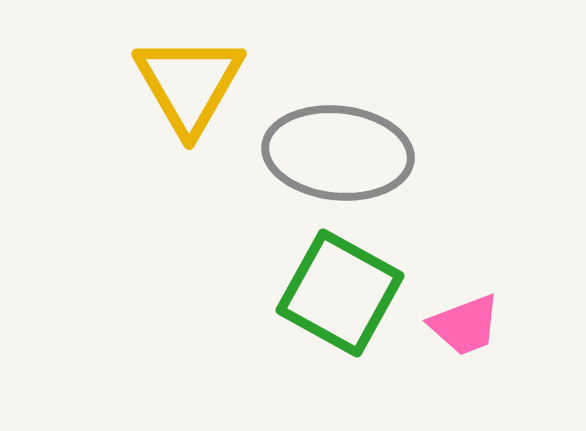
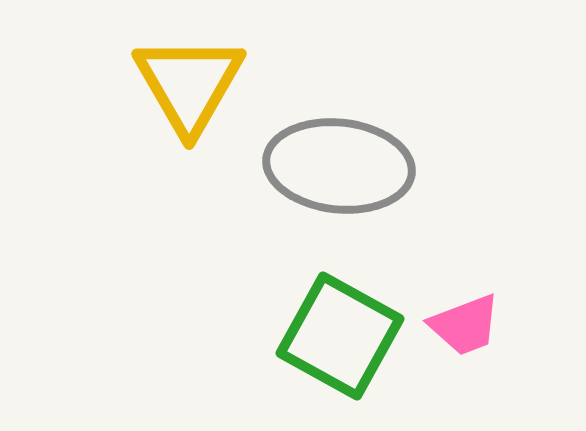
gray ellipse: moved 1 px right, 13 px down
green square: moved 43 px down
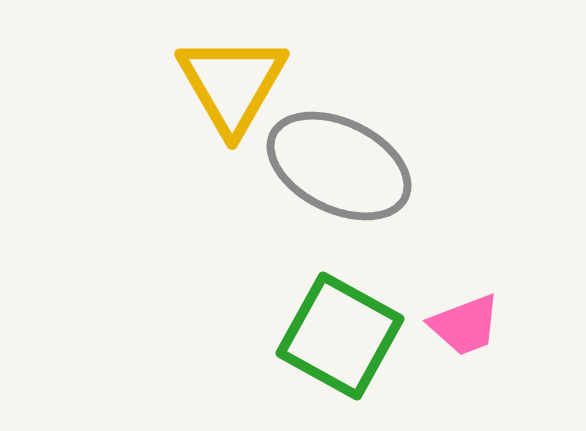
yellow triangle: moved 43 px right
gray ellipse: rotated 20 degrees clockwise
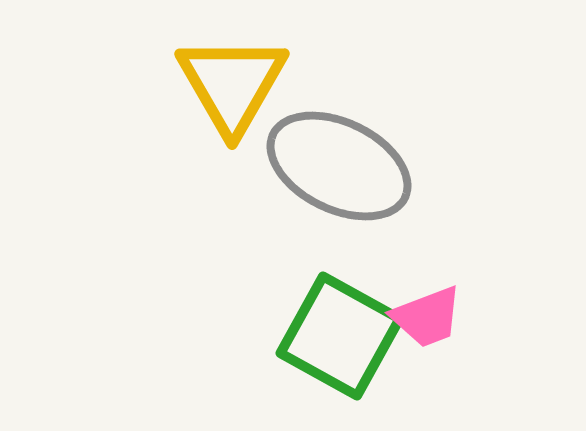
pink trapezoid: moved 38 px left, 8 px up
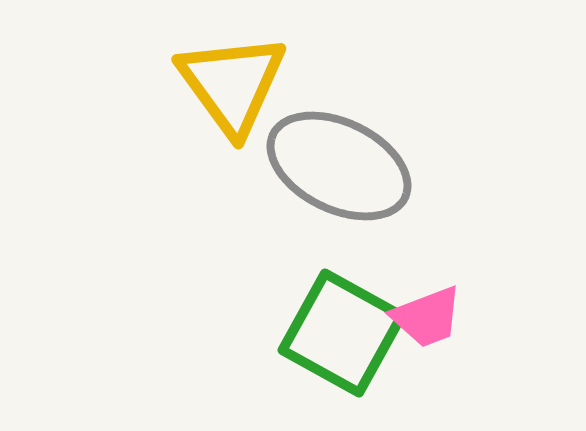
yellow triangle: rotated 6 degrees counterclockwise
green square: moved 2 px right, 3 px up
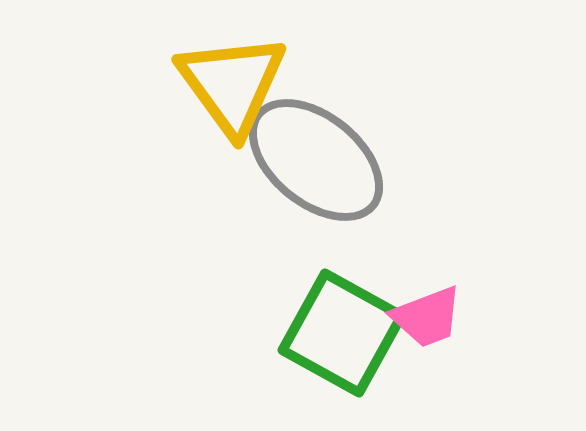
gray ellipse: moved 23 px left, 6 px up; rotated 13 degrees clockwise
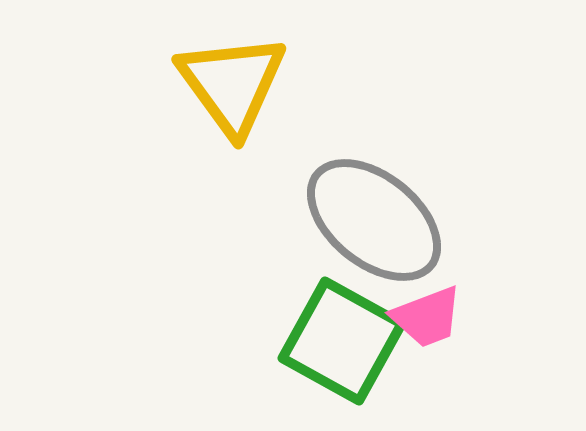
gray ellipse: moved 58 px right, 60 px down
green square: moved 8 px down
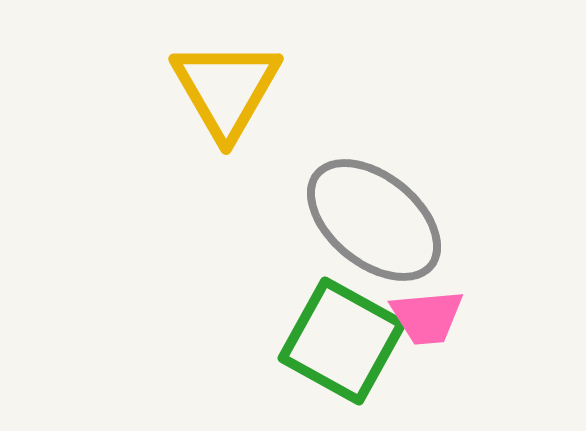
yellow triangle: moved 6 px left, 5 px down; rotated 6 degrees clockwise
pink trapezoid: rotated 16 degrees clockwise
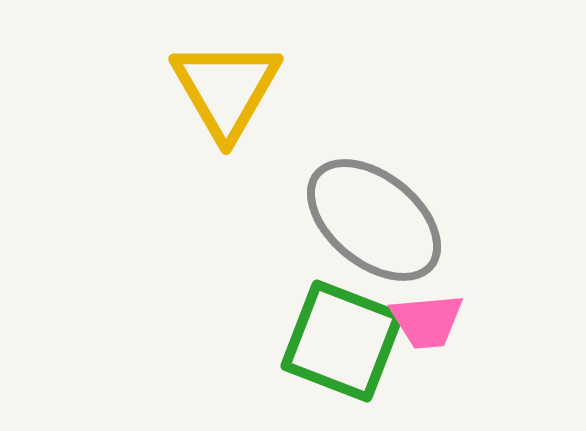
pink trapezoid: moved 4 px down
green square: rotated 8 degrees counterclockwise
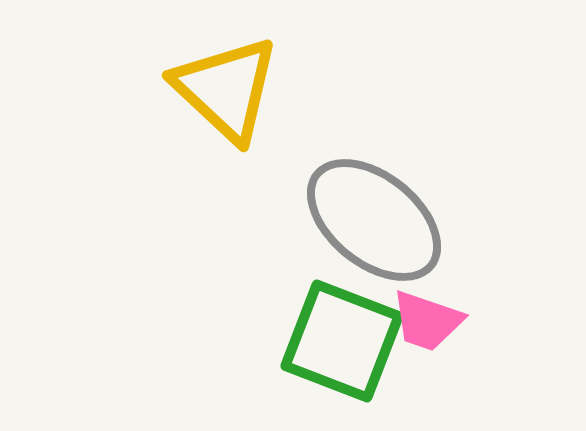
yellow triangle: rotated 17 degrees counterclockwise
pink trapezoid: rotated 24 degrees clockwise
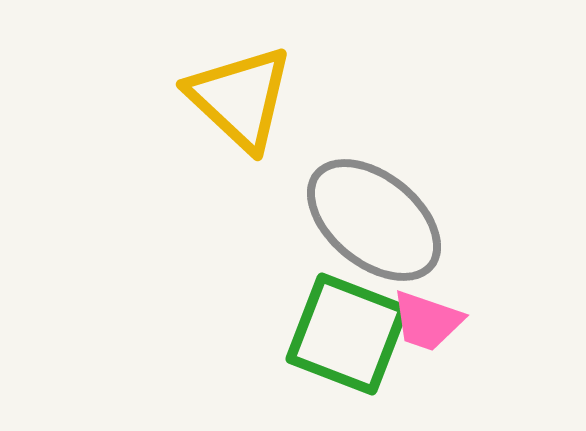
yellow triangle: moved 14 px right, 9 px down
green square: moved 5 px right, 7 px up
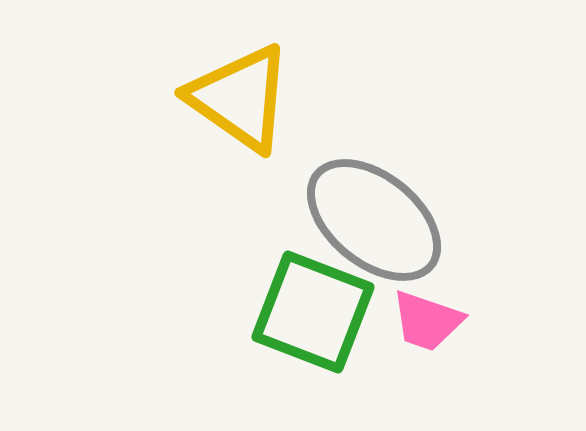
yellow triangle: rotated 8 degrees counterclockwise
green square: moved 34 px left, 22 px up
